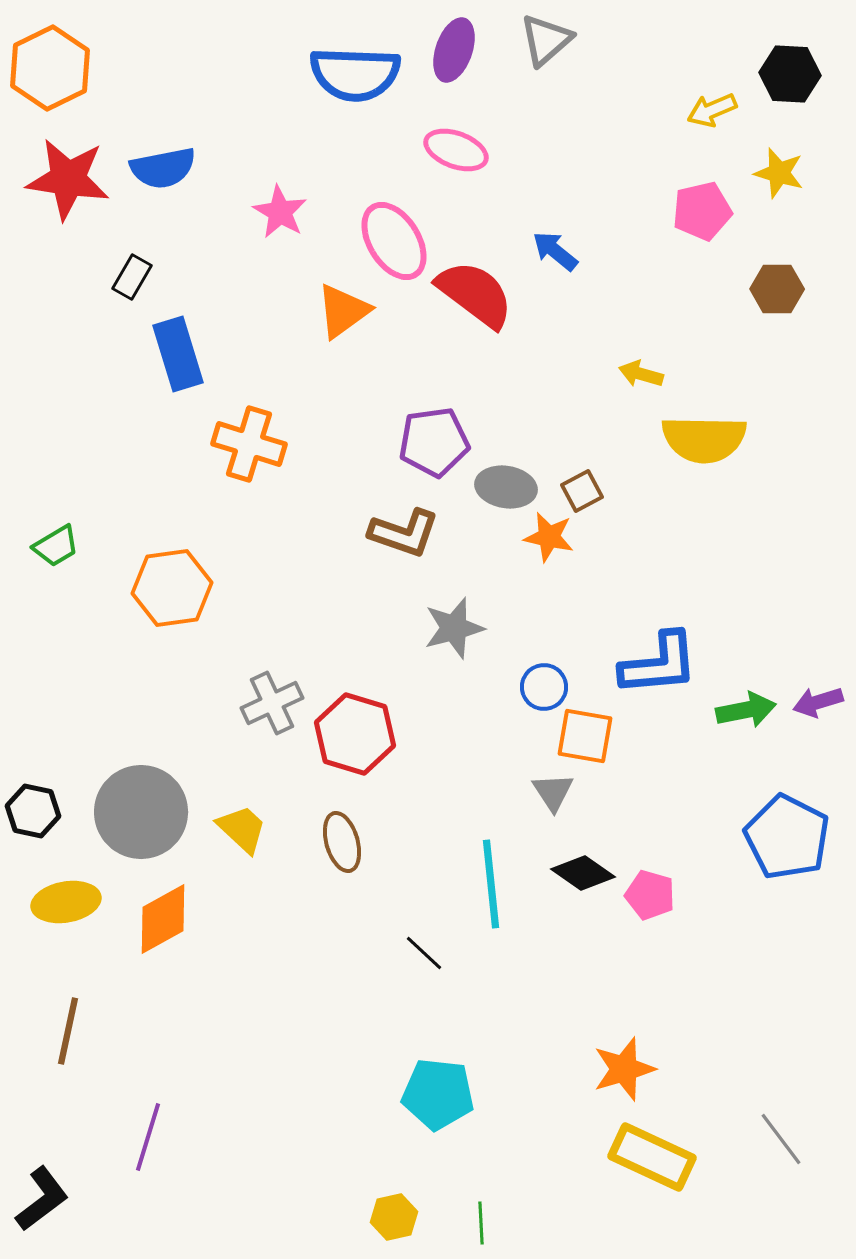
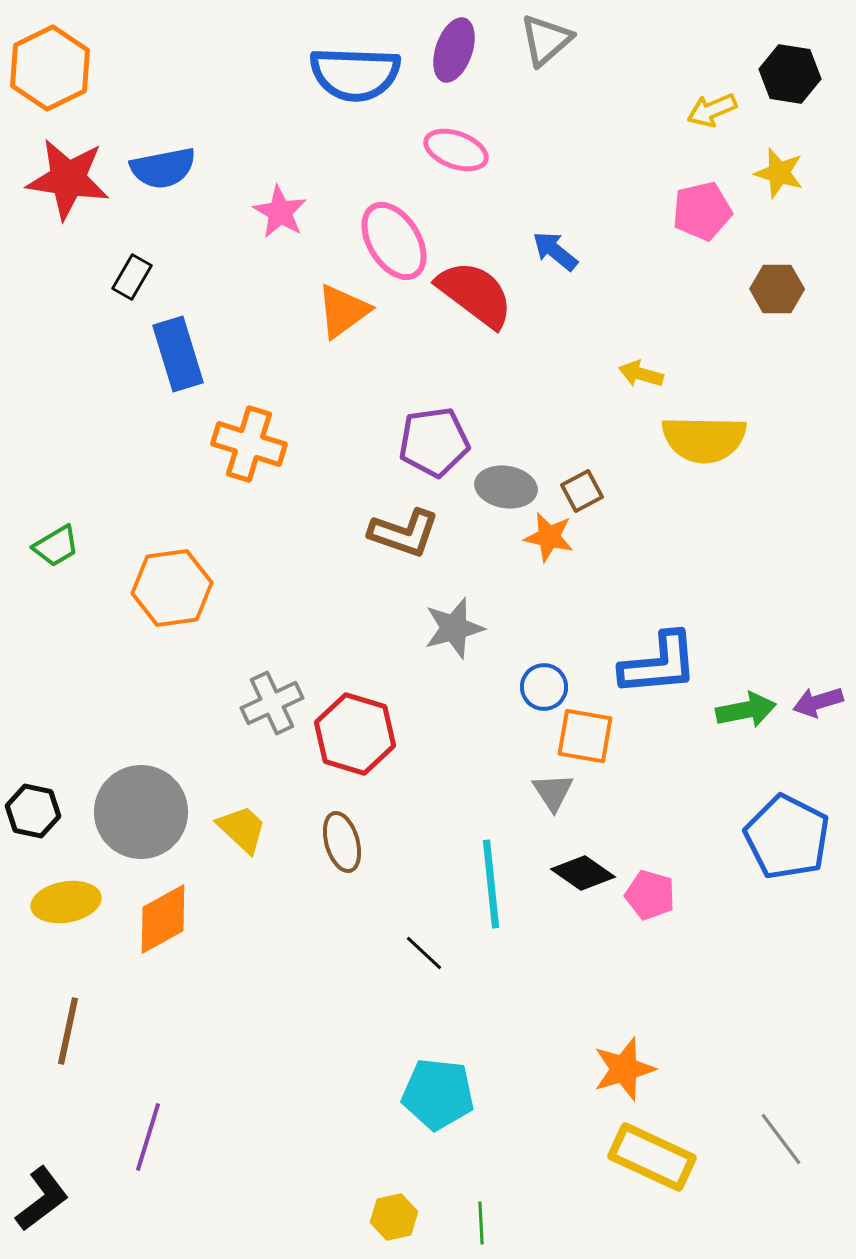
black hexagon at (790, 74): rotated 6 degrees clockwise
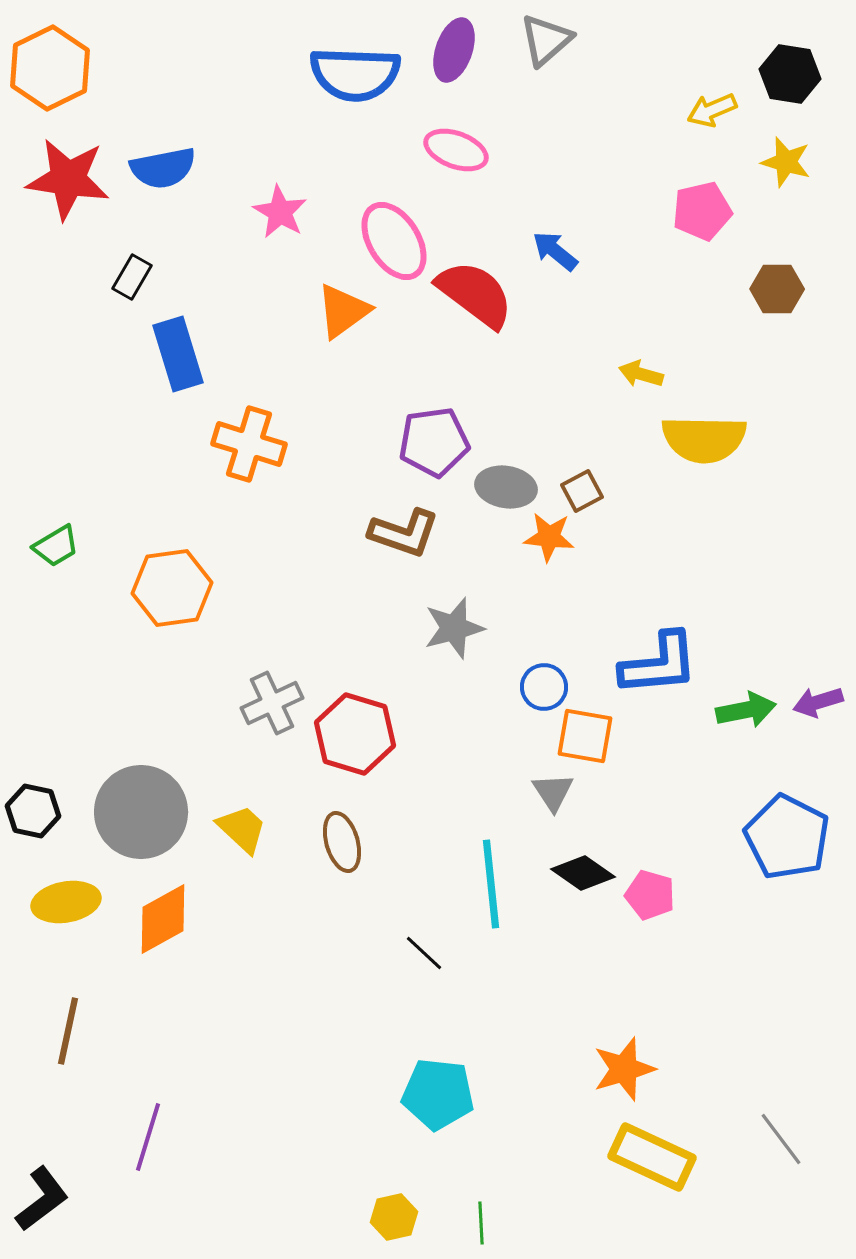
yellow star at (779, 173): moved 7 px right, 11 px up
orange star at (549, 537): rotated 6 degrees counterclockwise
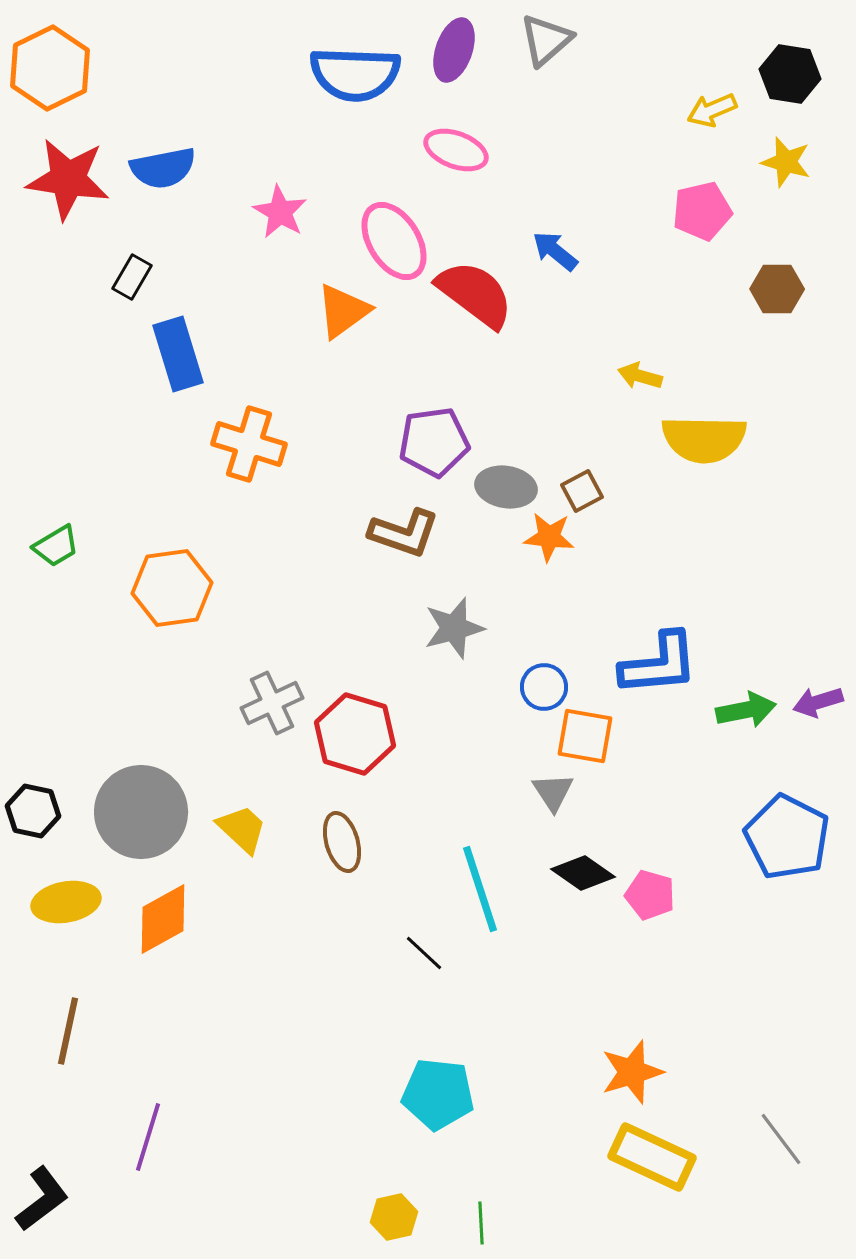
yellow arrow at (641, 374): moved 1 px left, 2 px down
cyan line at (491, 884): moved 11 px left, 5 px down; rotated 12 degrees counterclockwise
orange star at (624, 1069): moved 8 px right, 3 px down
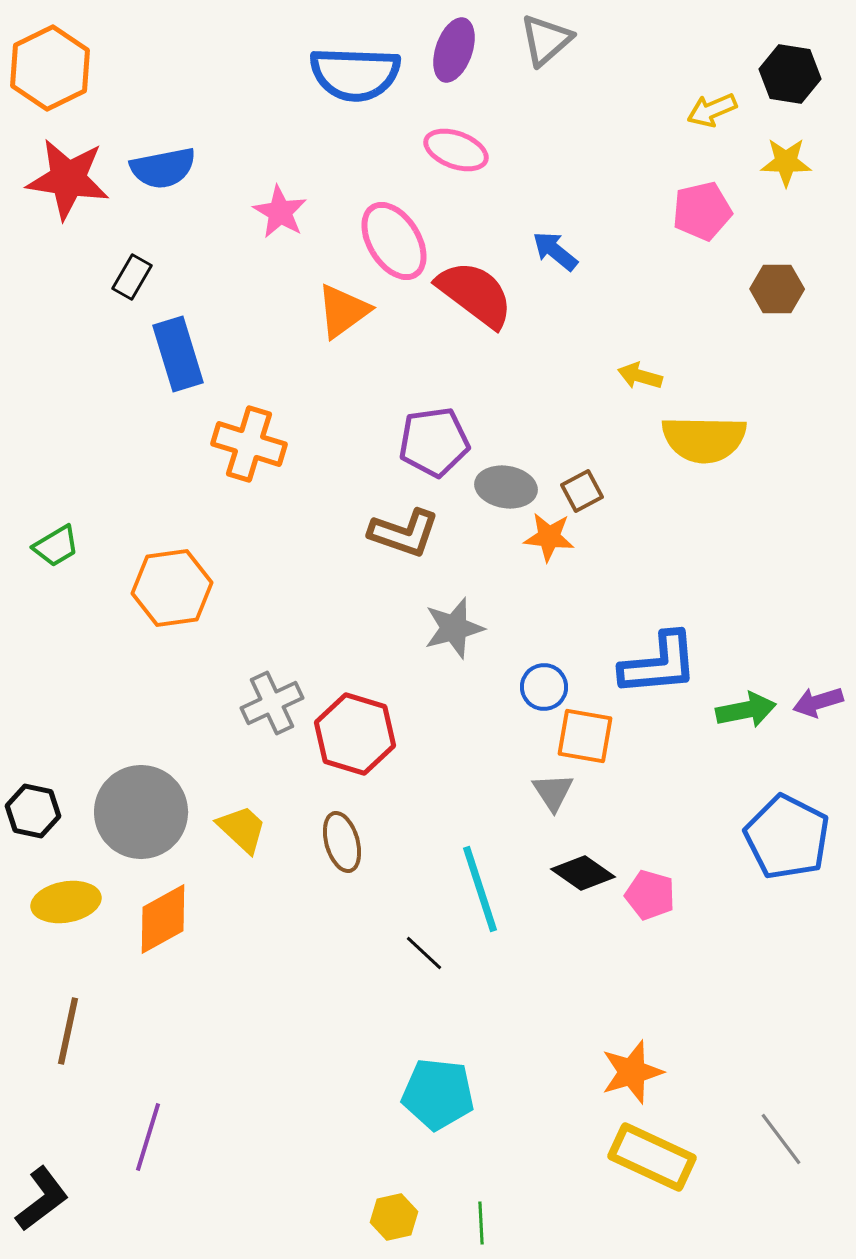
yellow star at (786, 162): rotated 15 degrees counterclockwise
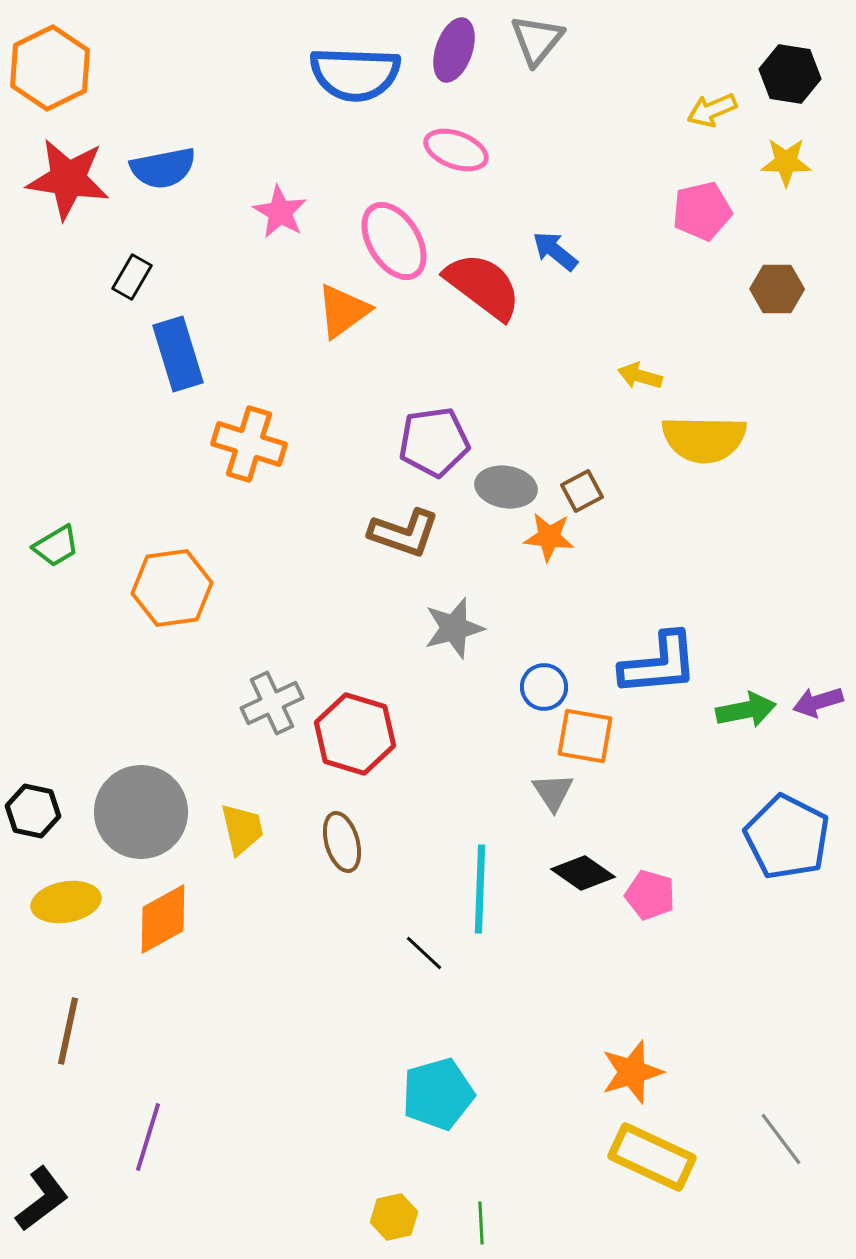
gray triangle at (546, 40): moved 9 px left; rotated 10 degrees counterclockwise
red semicircle at (475, 294): moved 8 px right, 8 px up
yellow trapezoid at (242, 829): rotated 34 degrees clockwise
cyan line at (480, 889): rotated 20 degrees clockwise
cyan pentagon at (438, 1094): rotated 22 degrees counterclockwise
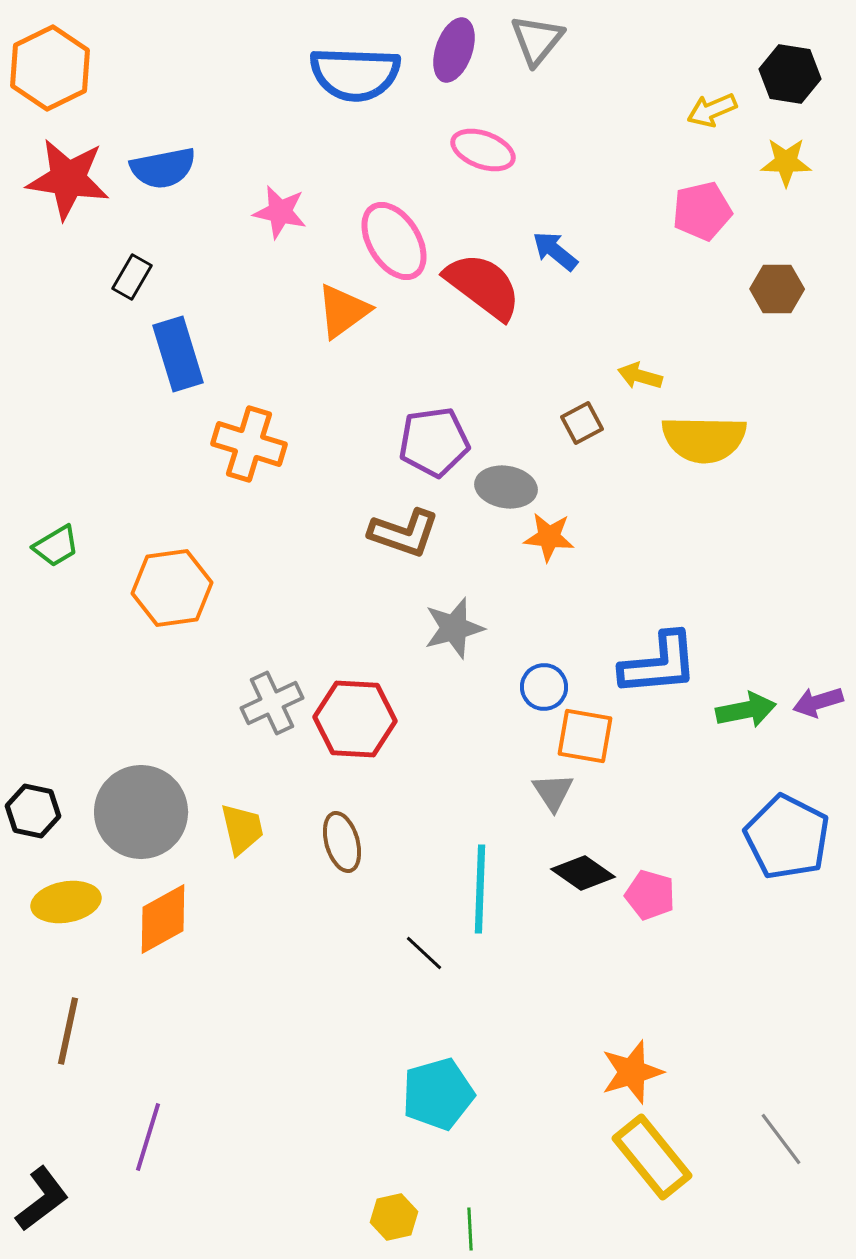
pink ellipse at (456, 150): moved 27 px right
pink star at (280, 212): rotated 18 degrees counterclockwise
brown square at (582, 491): moved 68 px up
red hexagon at (355, 734): moved 15 px up; rotated 14 degrees counterclockwise
yellow rectangle at (652, 1157): rotated 26 degrees clockwise
green line at (481, 1223): moved 11 px left, 6 px down
